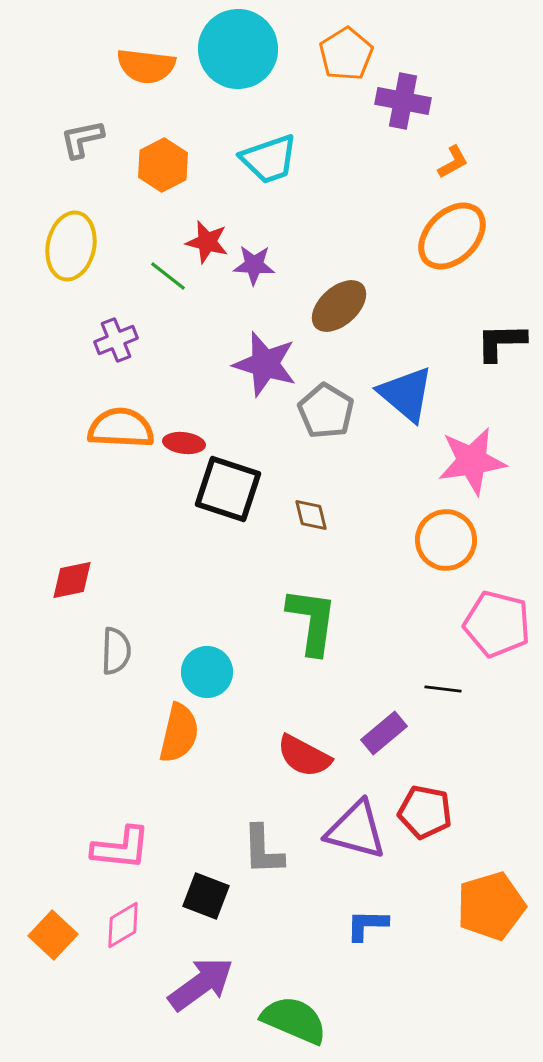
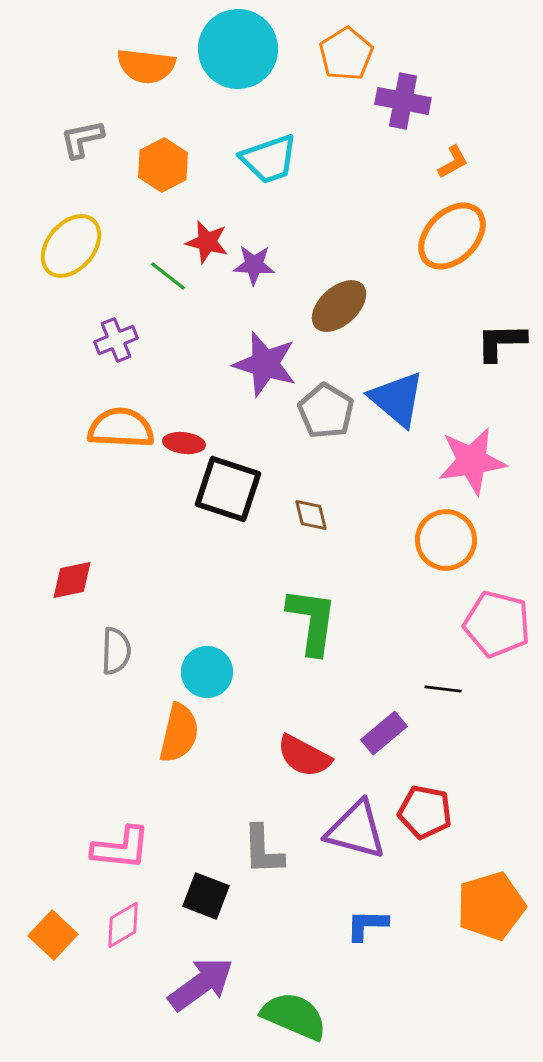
yellow ellipse at (71, 246): rotated 28 degrees clockwise
blue triangle at (406, 394): moved 9 px left, 5 px down
green semicircle at (294, 1020): moved 4 px up
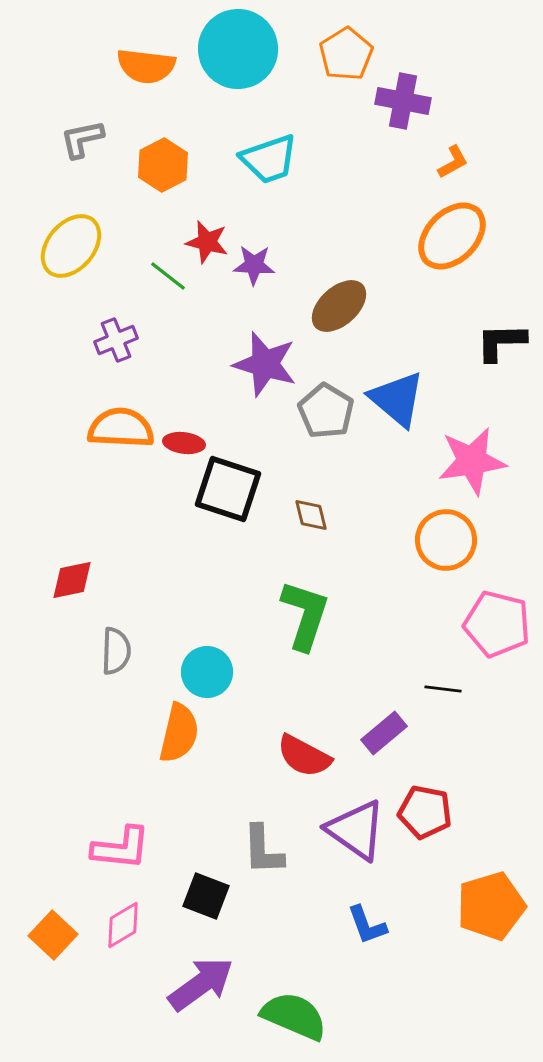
green L-shape at (312, 621): moved 7 px left, 6 px up; rotated 10 degrees clockwise
purple triangle at (356, 830): rotated 20 degrees clockwise
blue L-shape at (367, 925): rotated 111 degrees counterclockwise
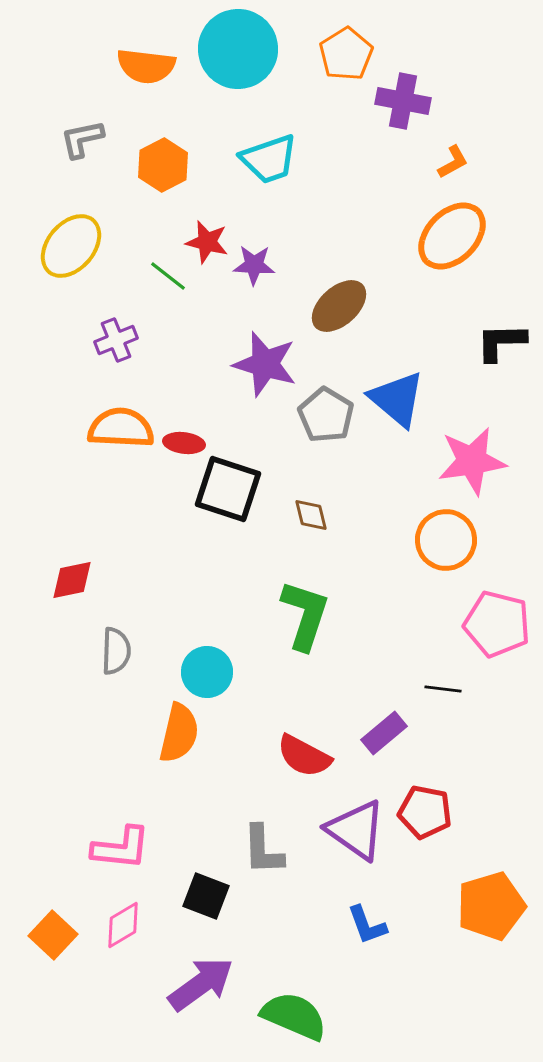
gray pentagon at (326, 411): moved 4 px down
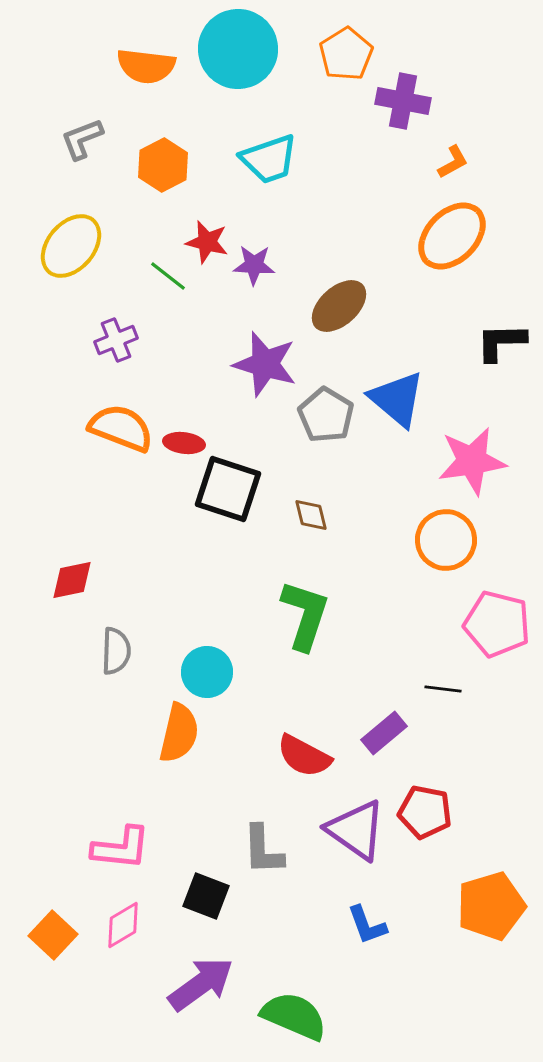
gray L-shape at (82, 139): rotated 9 degrees counterclockwise
orange semicircle at (121, 428): rotated 18 degrees clockwise
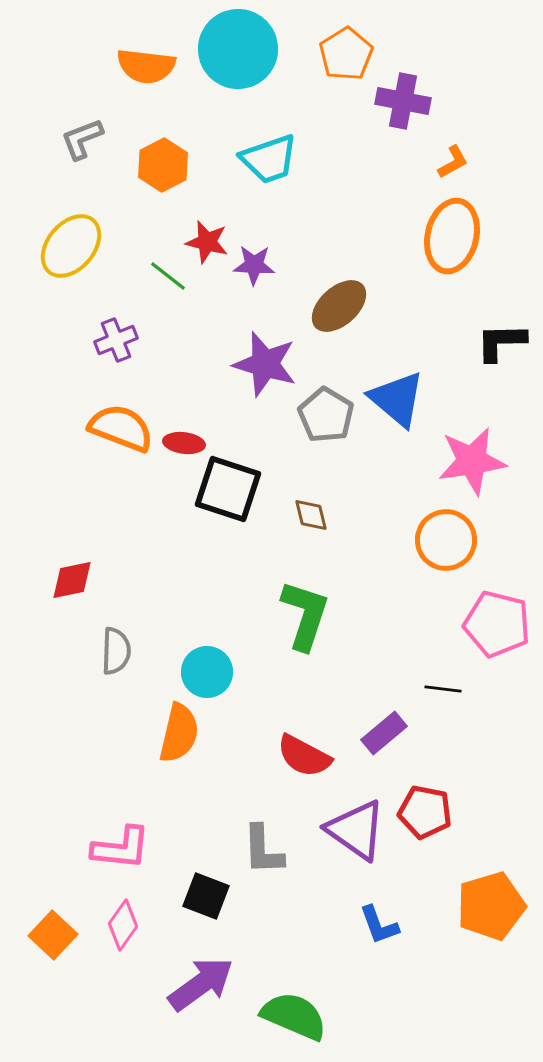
orange ellipse at (452, 236): rotated 32 degrees counterclockwise
pink diamond at (123, 925): rotated 24 degrees counterclockwise
blue L-shape at (367, 925): moved 12 px right
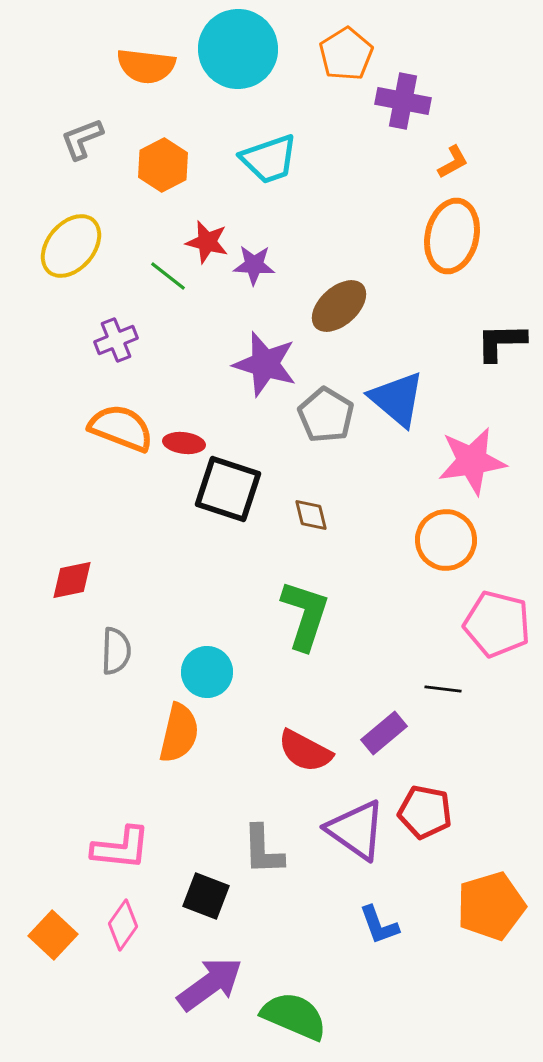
red semicircle at (304, 756): moved 1 px right, 5 px up
purple arrow at (201, 984): moved 9 px right
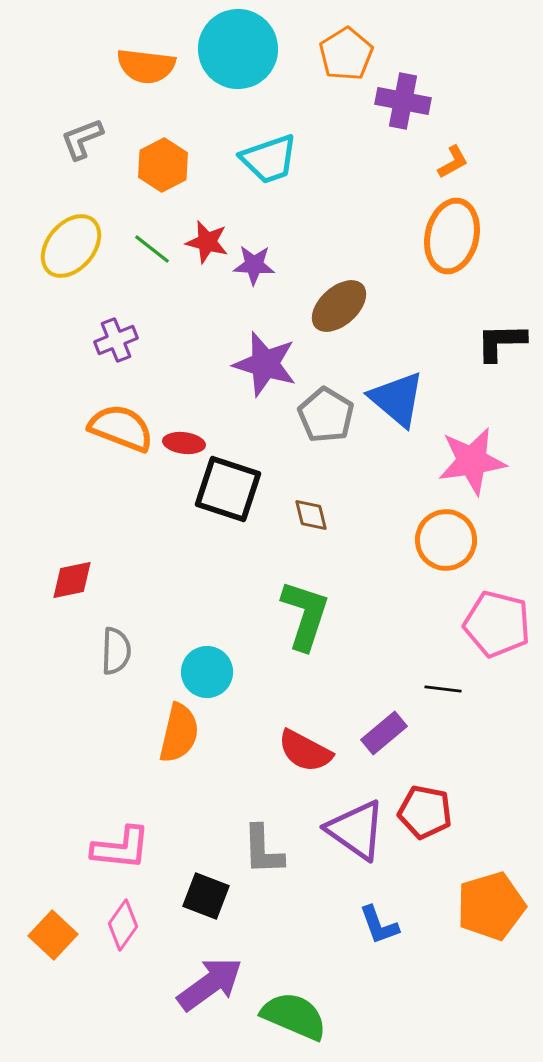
green line at (168, 276): moved 16 px left, 27 px up
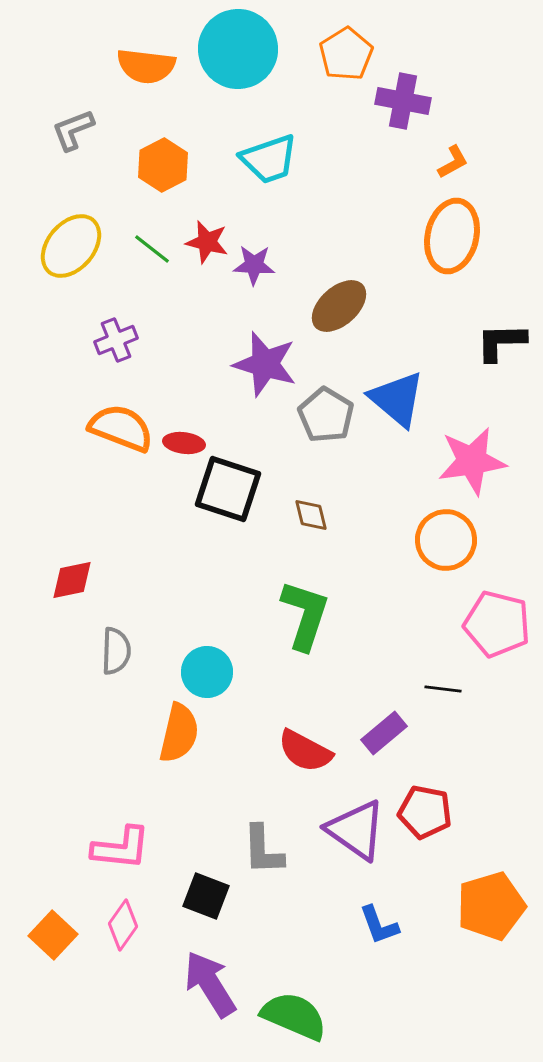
gray L-shape at (82, 139): moved 9 px left, 9 px up
purple arrow at (210, 984): rotated 86 degrees counterclockwise
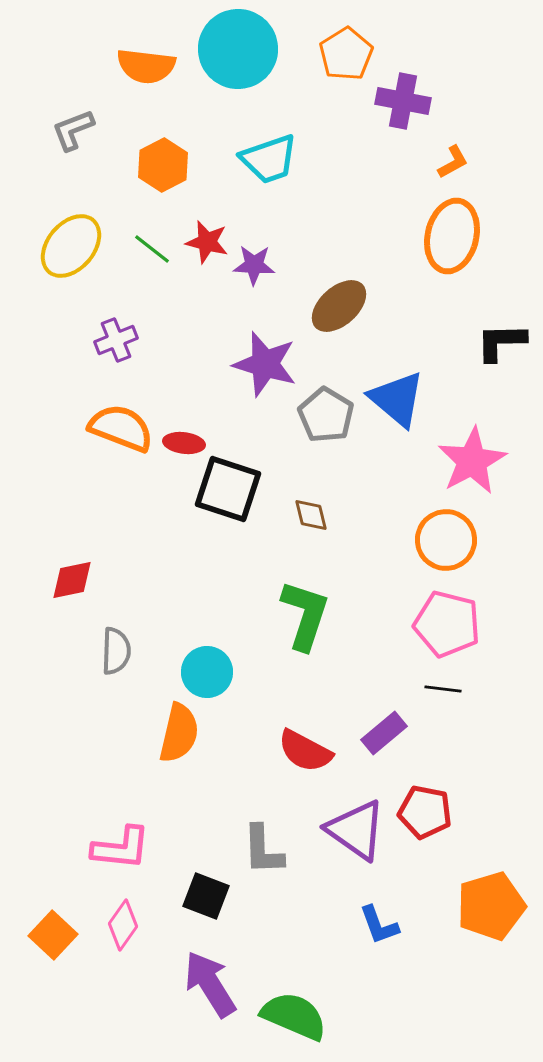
pink star at (472, 461): rotated 20 degrees counterclockwise
pink pentagon at (497, 624): moved 50 px left
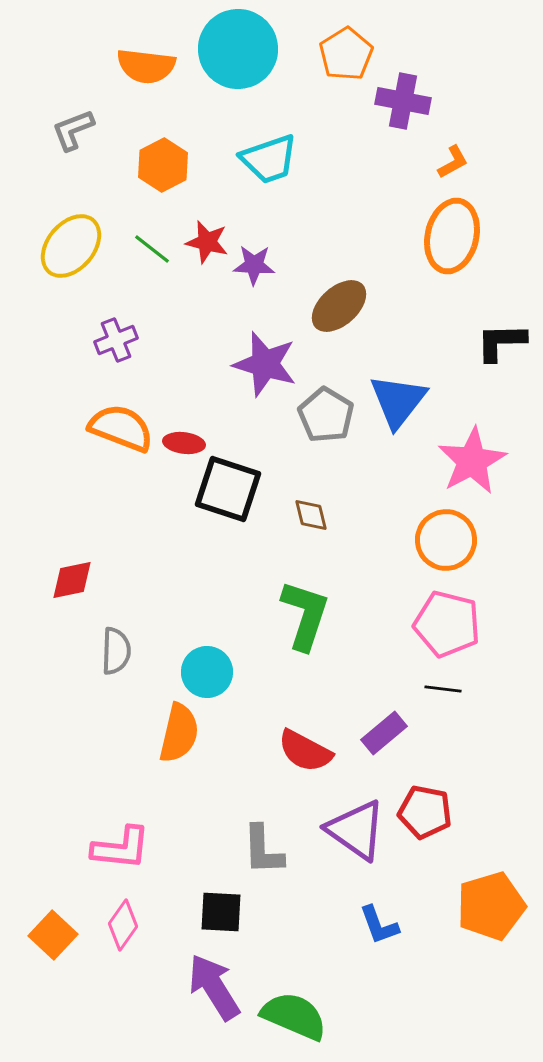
blue triangle at (397, 399): moved 1 px right, 2 px down; rotated 28 degrees clockwise
black square at (206, 896): moved 15 px right, 16 px down; rotated 18 degrees counterclockwise
purple arrow at (210, 984): moved 4 px right, 3 px down
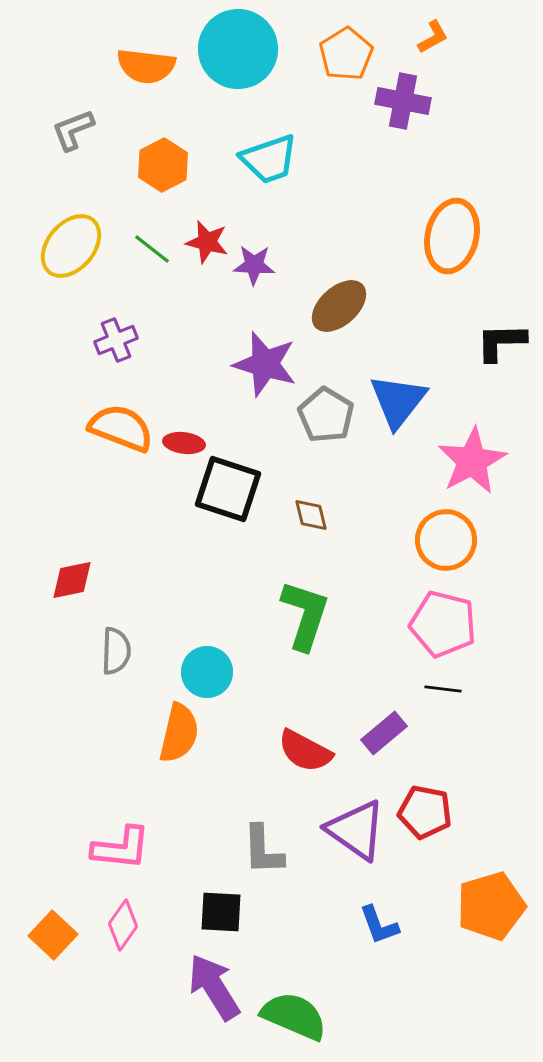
orange L-shape at (453, 162): moved 20 px left, 125 px up
pink pentagon at (447, 624): moved 4 px left
